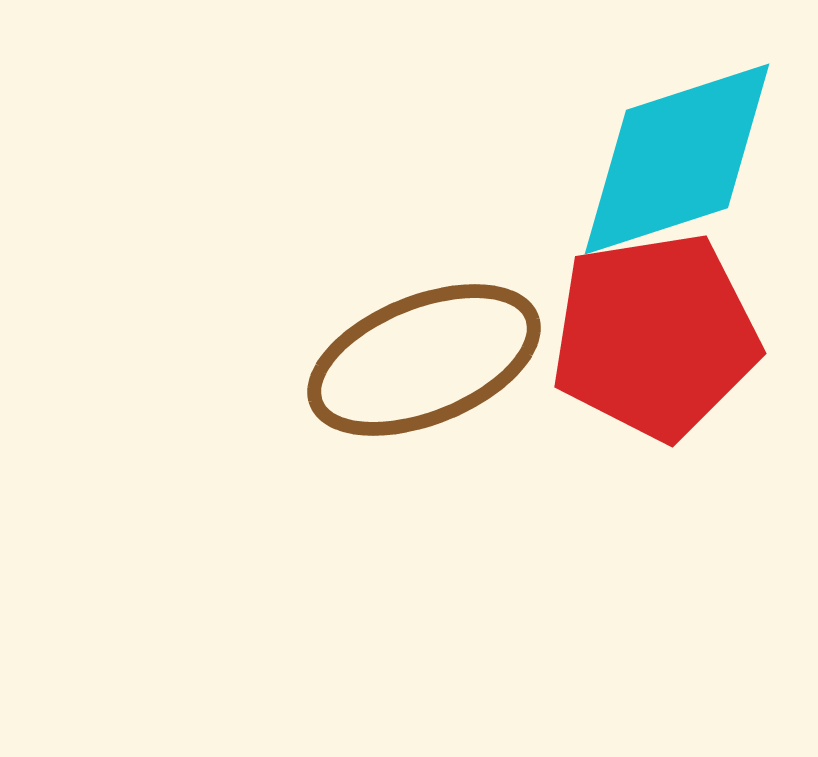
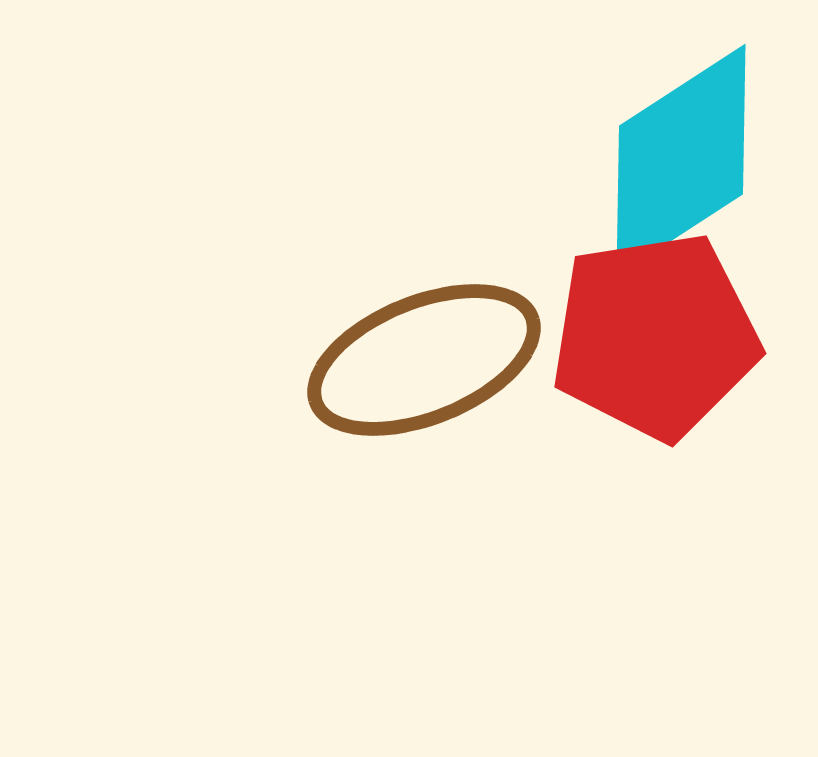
cyan diamond: moved 4 px right, 1 px down; rotated 15 degrees counterclockwise
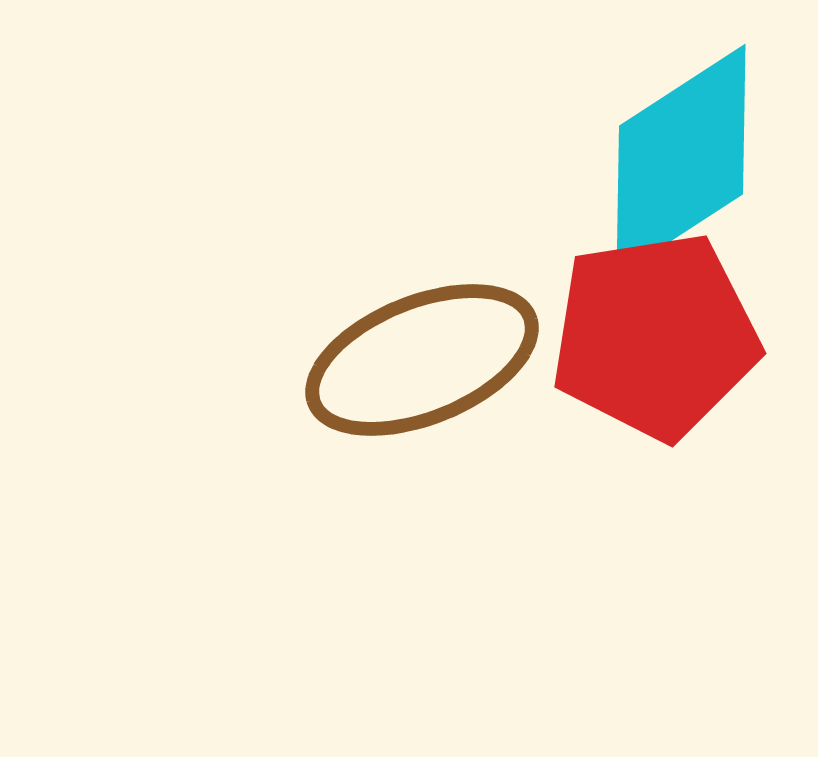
brown ellipse: moved 2 px left
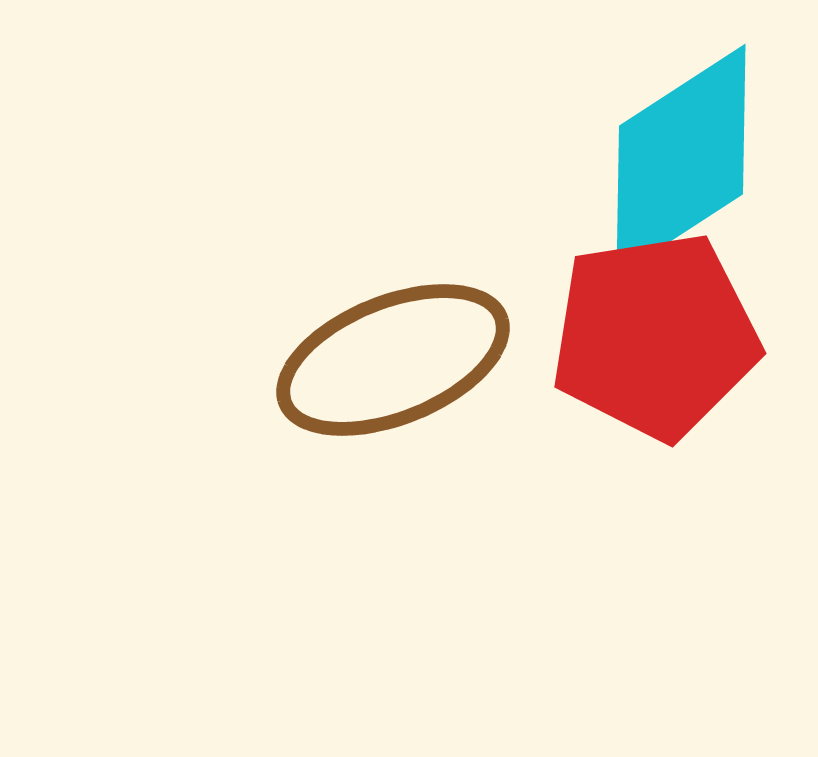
brown ellipse: moved 29 px left
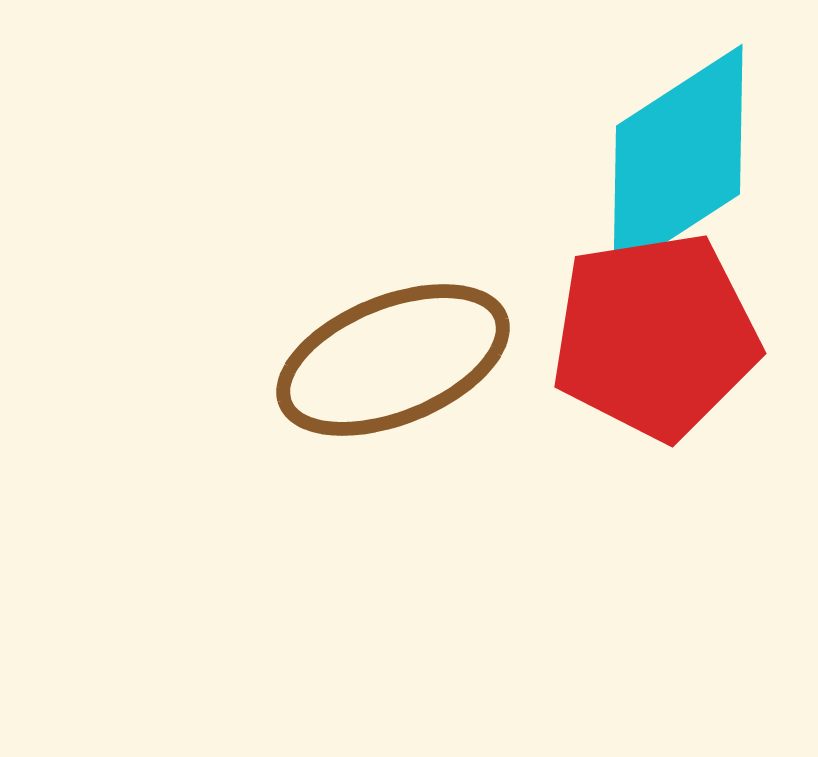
cyan diamond: moved 3 px left
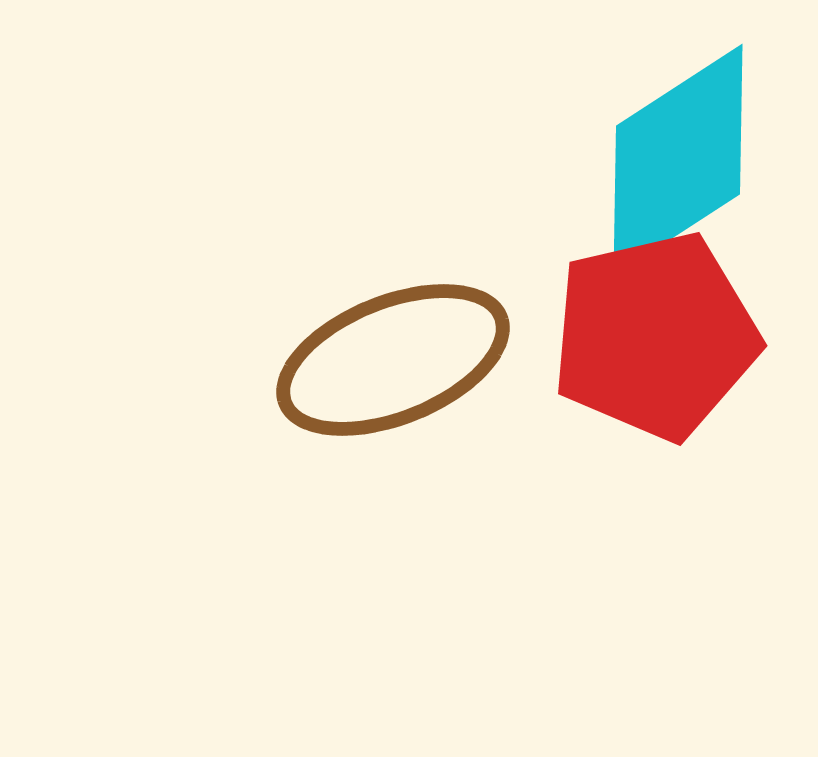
red pentagon: rotated 4 degrees counterclockwise
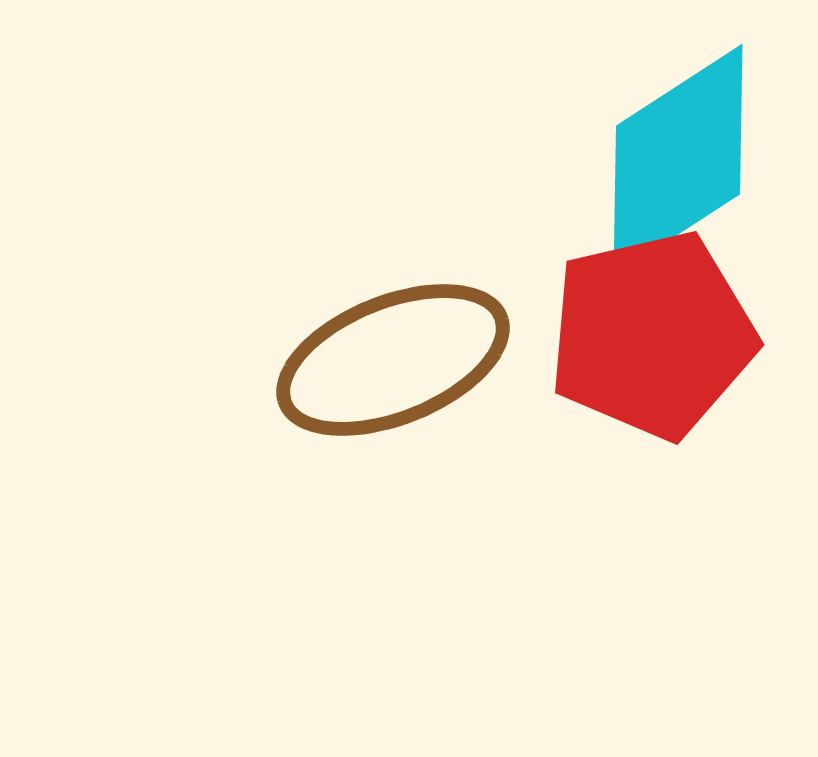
red pentagon: moved 3 px left, 1 px up
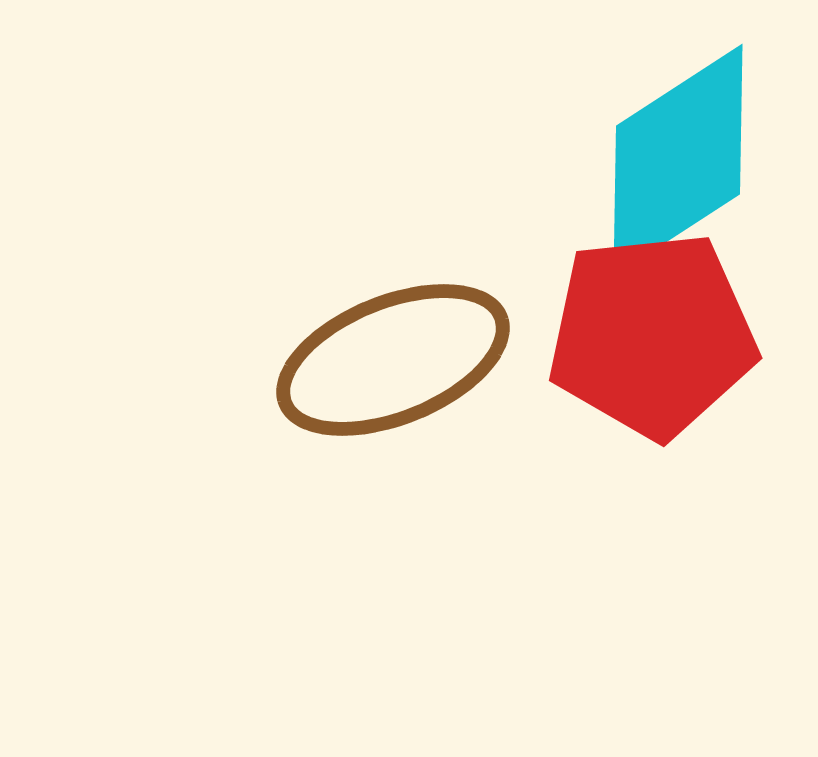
red pentagon: rotated 7 degrees clockwise
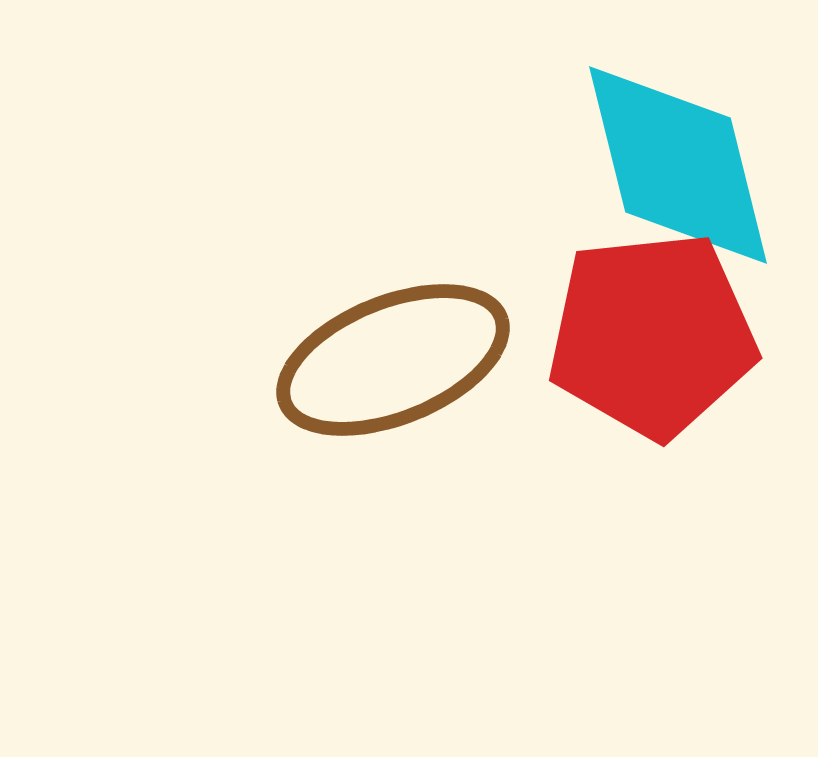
cyan diamond: moved 5 px down; rotated 71 degrees counterclockwise
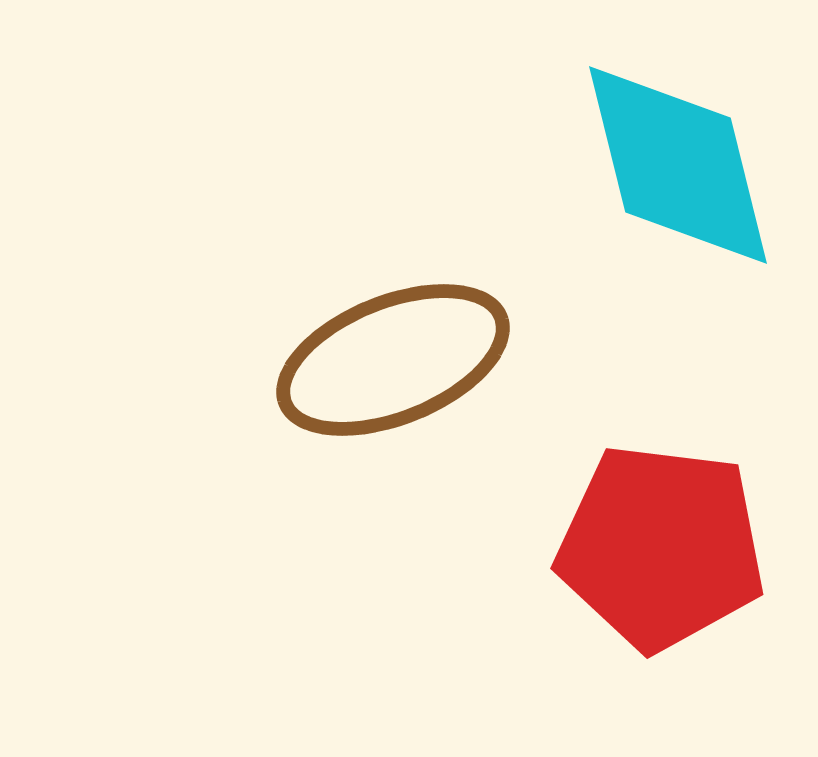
red pentagon: moved 9 px right, 212 px down; rotated 13 degrees clockwise
